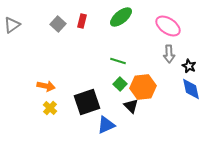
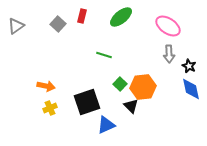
red rectangle: moved 5 px up
gray triangle: moved 4 px right, 1 px down
green line: moved 14 px left, 6 px up
yellow cross: rotated 24 degrees clockwise
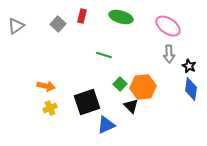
green ellipse: rotated 55 degrees clockwise
blue diamond: rotated 20 degrees clockwise
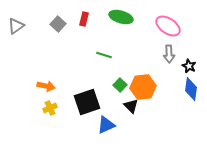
red rectangle: moved 2 px right, 3 px down
green square: moved 1 px down
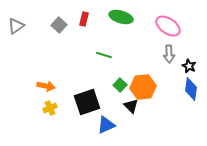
gray square: moved 1 px right, 1 px down
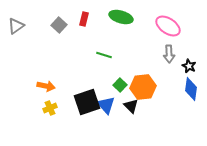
blue triangle: moved 20 px up; rotated 48 degrees counterclockwise
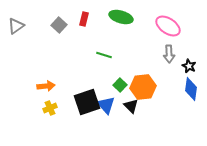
orange arrow: rotated 18 degrees counterclockwise
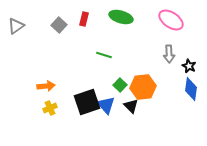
pink ellipse: moved 3 px right, 6 px up
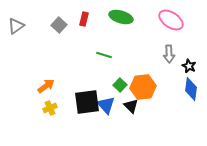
orange arrow: rotated 30 degrees counterclockwise
black square: rotated 12 degrees clockwise
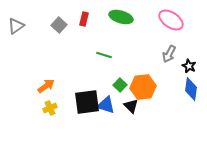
gray arrow: rotated 30 degrees clockwise
blue triangle: rotated 30 degrees counterclockwise
